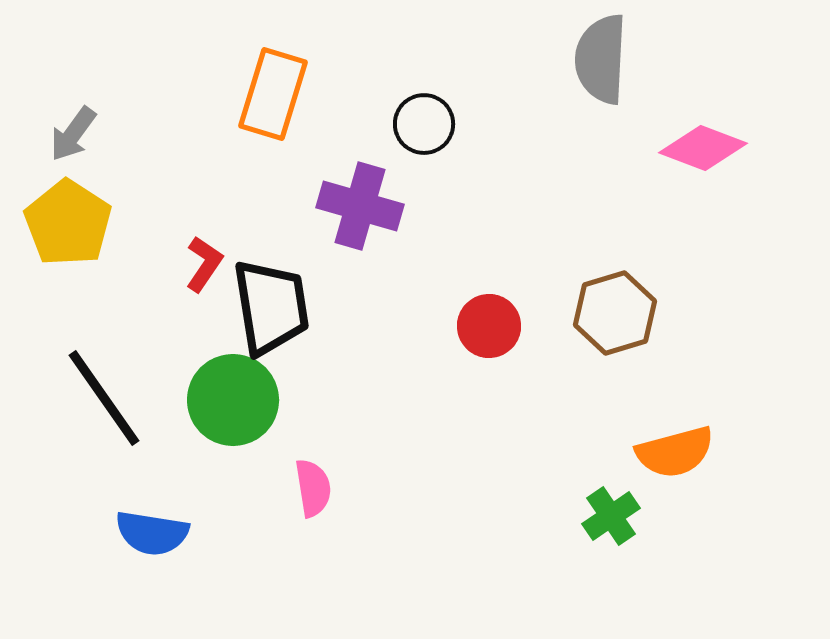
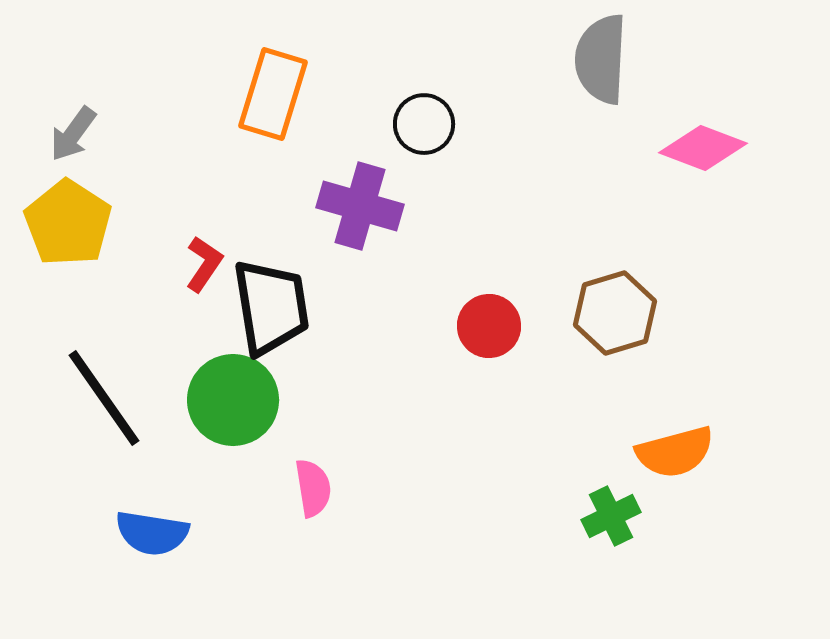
green cross: rotated 8 degrees clockwise
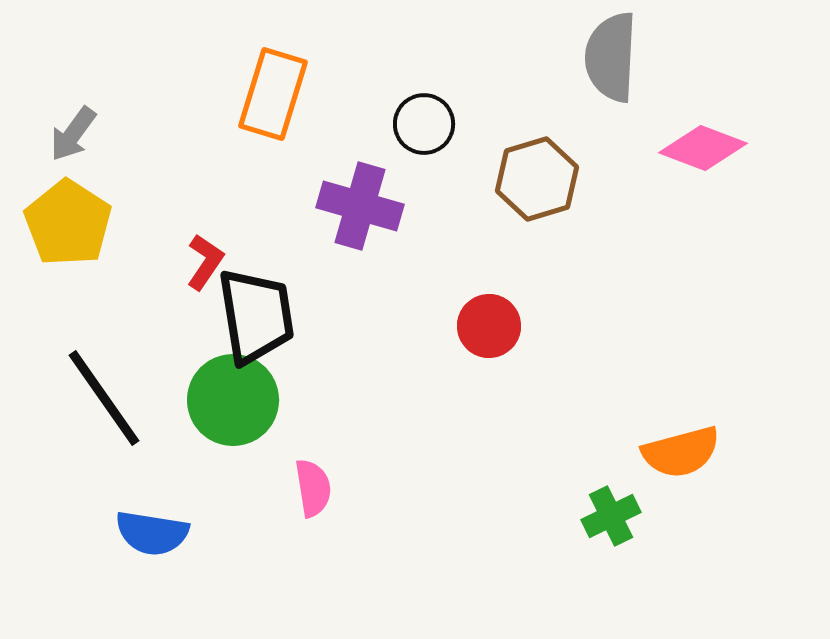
gray semicircle: moved 10 px right, 2 px up
red L-shape: moved 1 px right, 2 px up
black trapezoid: moved 15 px left, 9 px down
brown hexagon: moved 78 px left, 134 px up
orange semicircle: moved 6 px right
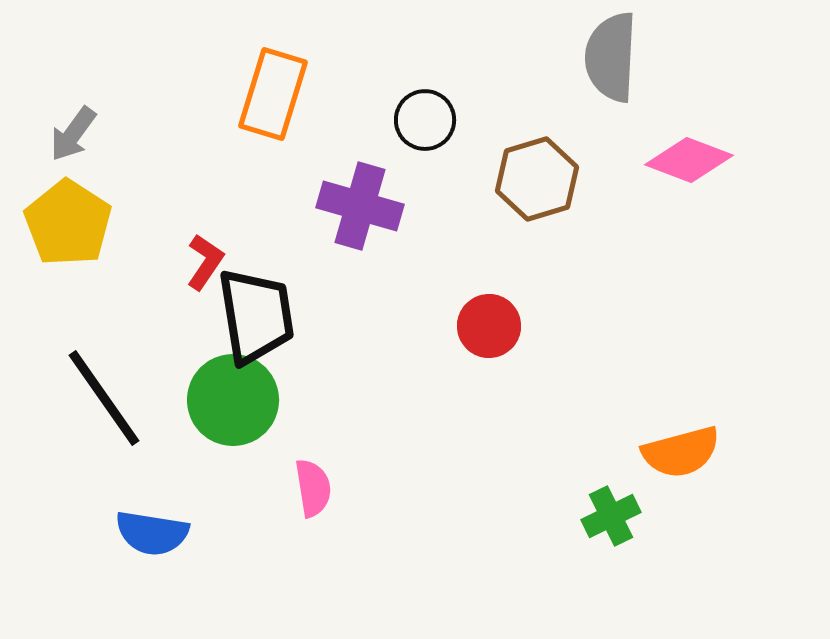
black circle: moved 1 px right, 4 px up
pink diamond: moved 14 px left, 12 px down
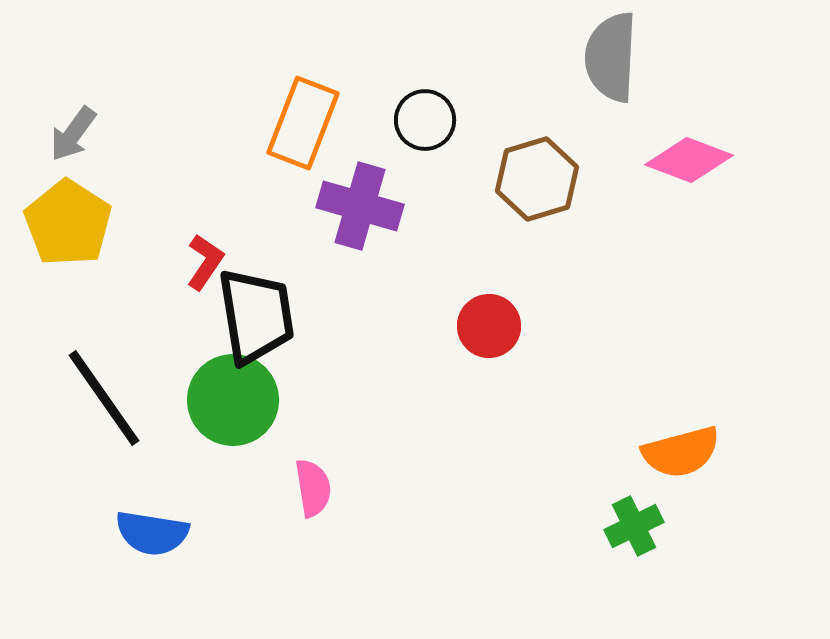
orange rectangle: moved 30 px right, 29 px down; rotated 4 degrees clockwise
green cross: moved 23 px right, 10 px down
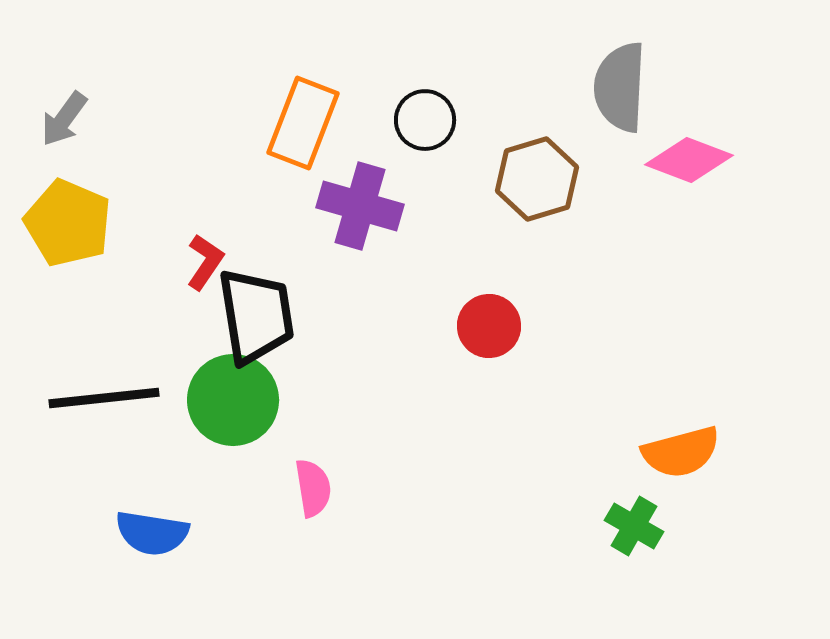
gray semicircle: moved 9 px right, 30 px down
gray arrow: moved 9 px left, 15 px up
yellow pentagon: rotated 10 degrees counterclockwise
black line: rotated 61 degrees counterclockwise
green cross: rotated 34 degrees counterclockwise
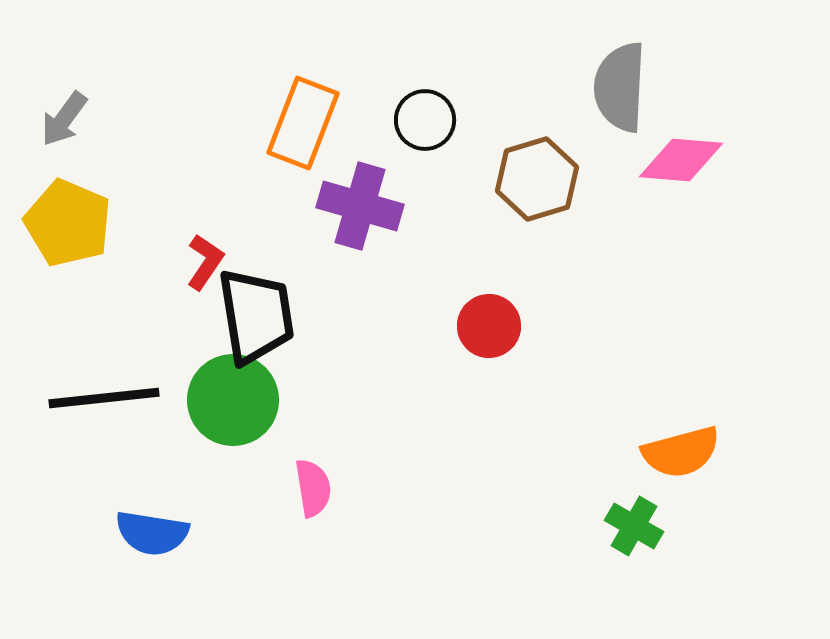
pink diamond: moved 8 px left; rotated 16 degrees counterclockwise
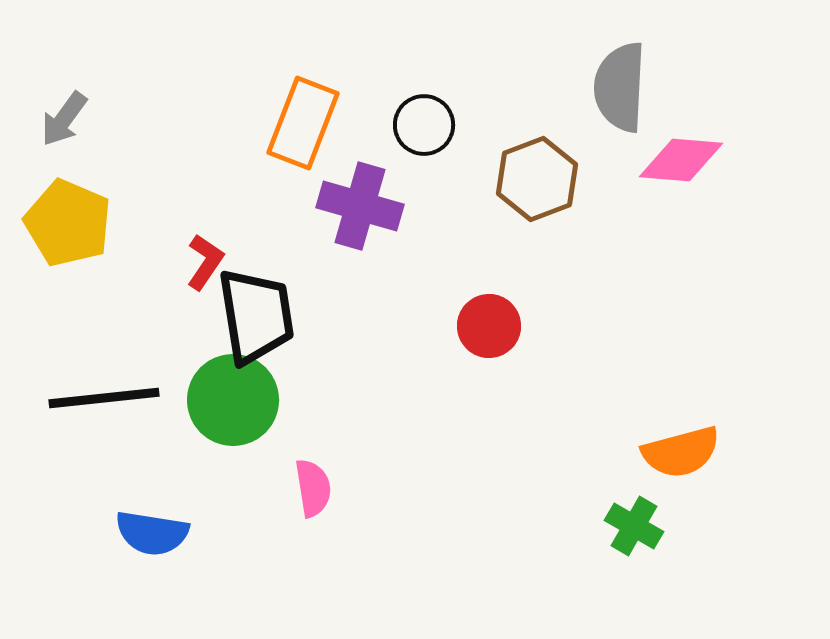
black circle: moved 1 px left, 5 px down
brown hexagon: rotated 4 degrees counterclockwise
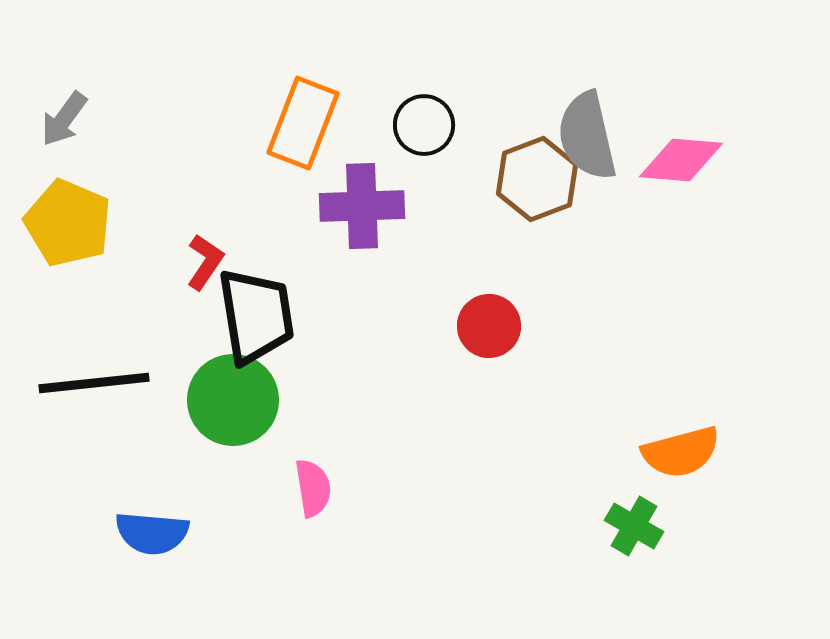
gray semicircle: moved 33 px left, 49 px down; rotated 16 degrees counterclockwise
purple cross: moved 2 px right; rotated 18 degrees counterclockwise
black line: moved 10 px left, 15 px up
blue semicircle: rotated 4 degrees counterclockwise
